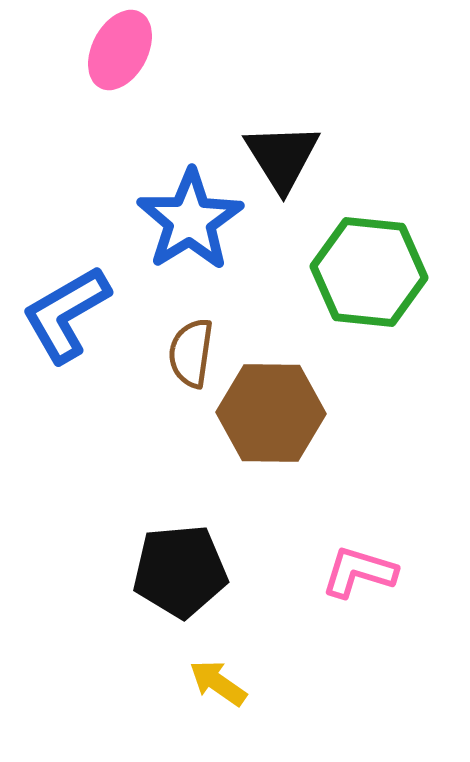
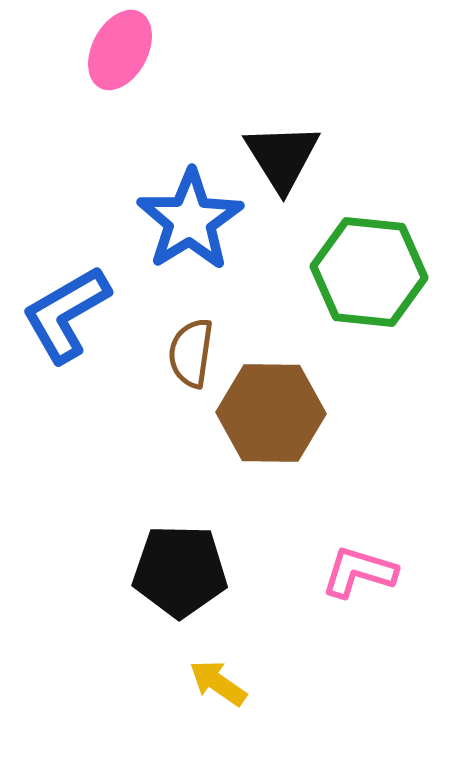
black pentagon: rotated 6 degrees clockwise
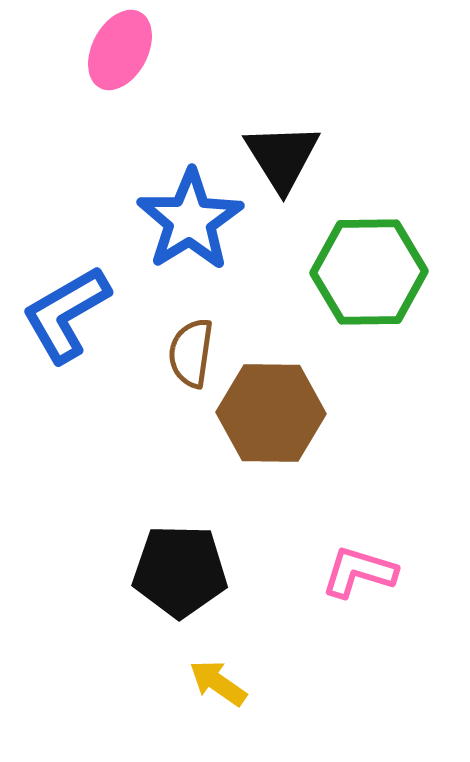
green hexagon: rotated 7 degrees counterclockwise
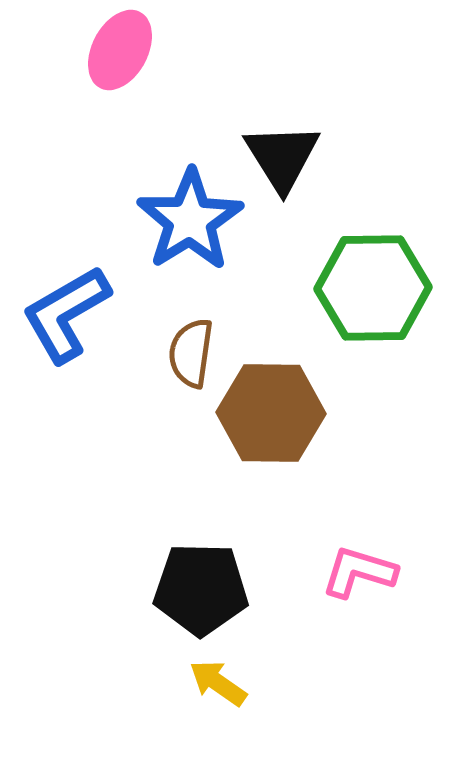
green hexagon: moved 4 px right, 16 px down
black pentagon: moved 21 px right, 18 px down
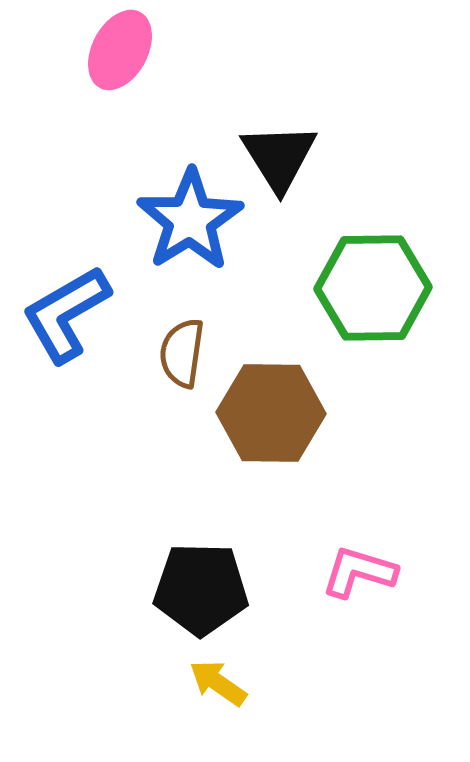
black triangle: moved 3 px left
brown semicircle: moved 9 px left
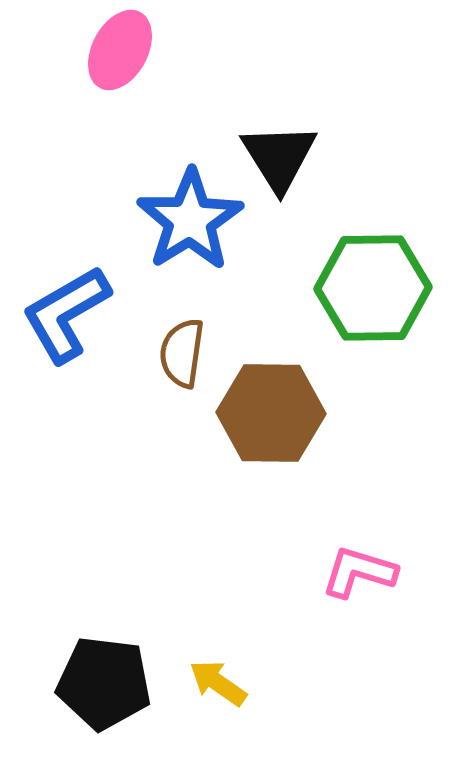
black pentagon: moved 97 px left, 94 px down; rotated 6 degrees clockwise
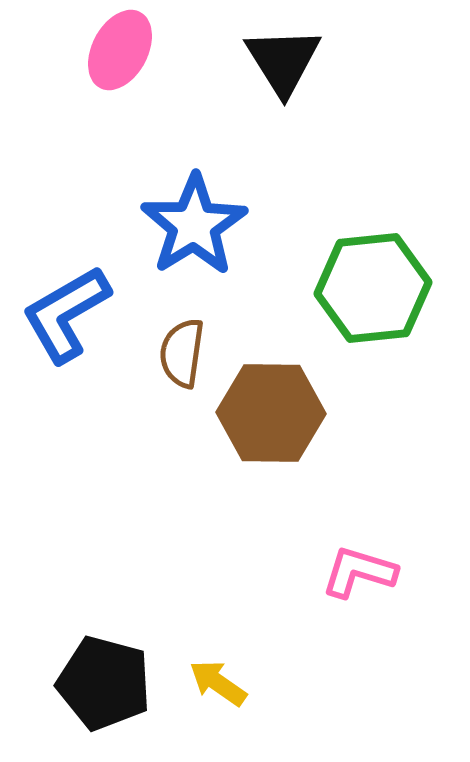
black triangle: moved 4 px right, 96 px up
blue star: moved 4 px right, 5 px down
green hexagon: rotated 5 degrees counterclockwise
black pentagon: rotated 8 degrees clockwise
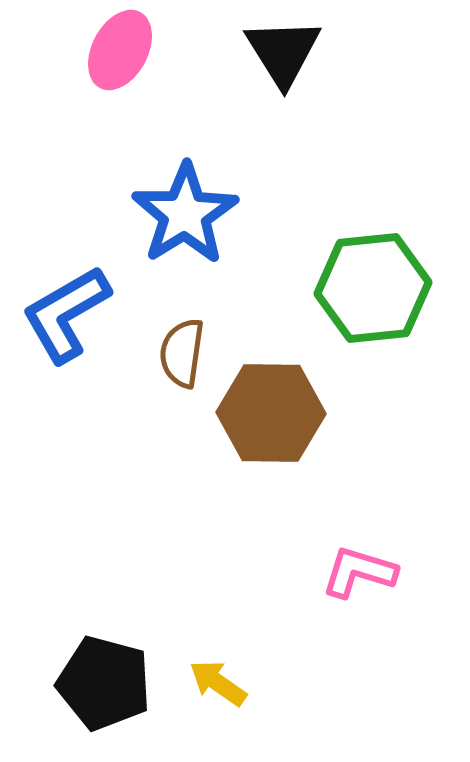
black triangle: moved 9 px up
blue star: moved 9 px left, 11 px up
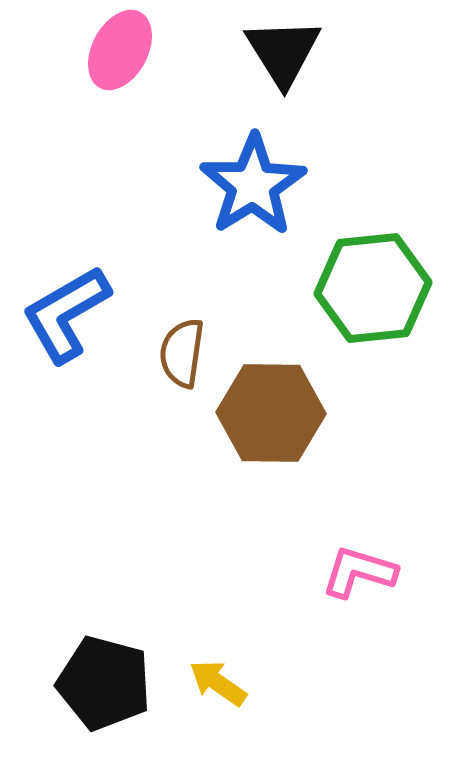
blue star: moved 68 px right, 29 px up
